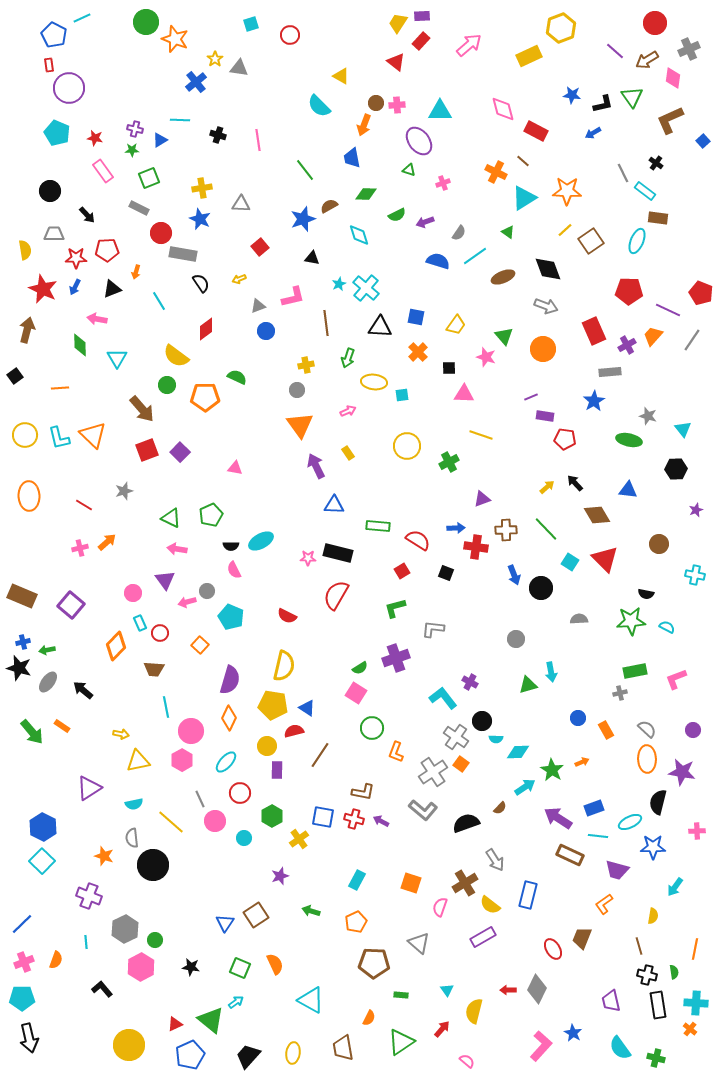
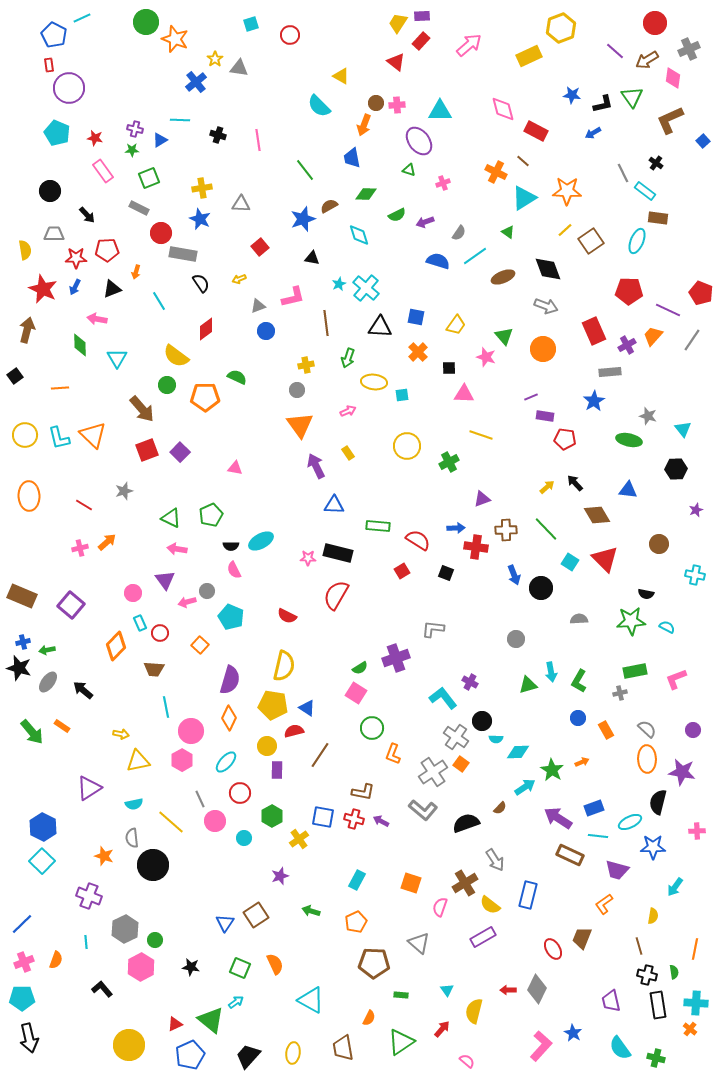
green L-shape at (395, 608): moved 184 px right, 73 px down; rotated 45 degrees counterclockwise
orange L-shape at (396, 752): moved 3 px left, 2 px down
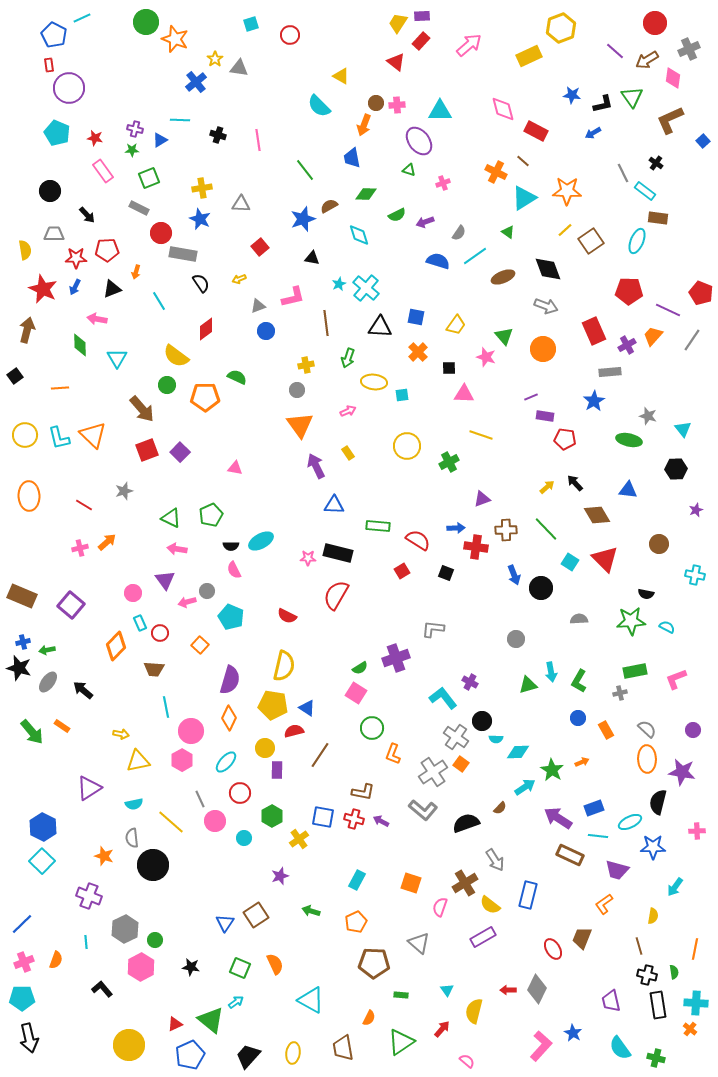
yellow circle at (267, 746): moved 2 px left, 2 px down
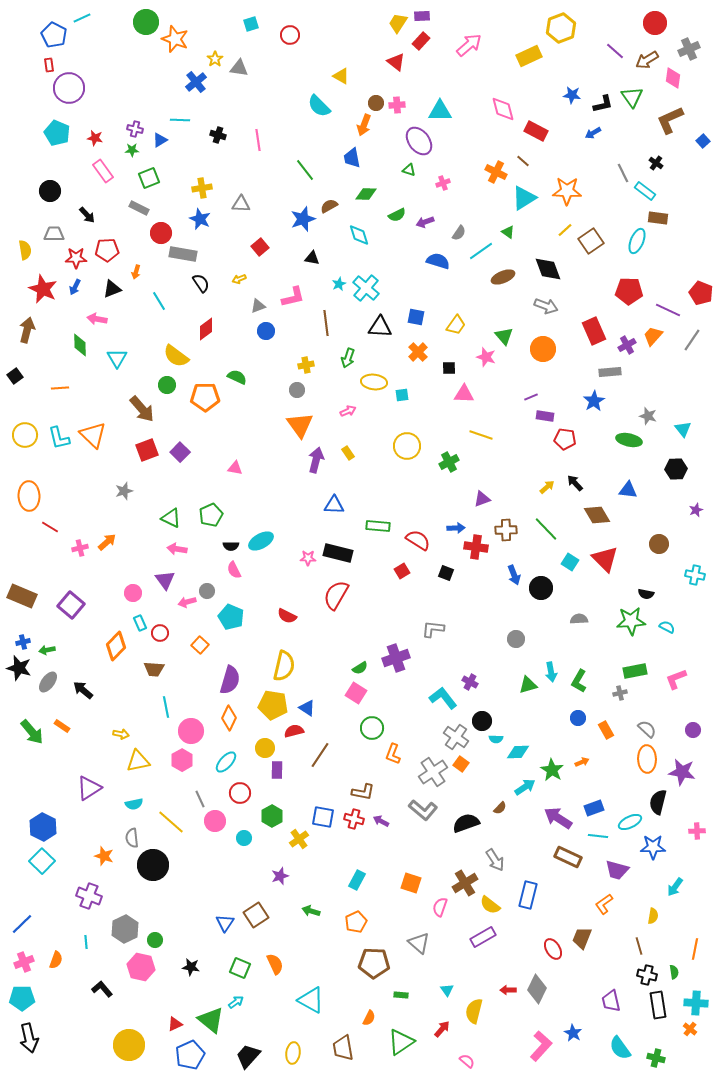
cyan line at (475, 256): moved 6 px right, 5 px up
purple arrow at (316, 466): moved 6 px up; rotated 40 degrees clockwise
red line at (84, 505): moved 34 px left, 22 px down
brown rectangle at (570, 855): moved 2 px left, 2 px down
pink hexagon at (141, 967): rotated 20 degrees counterclockwise
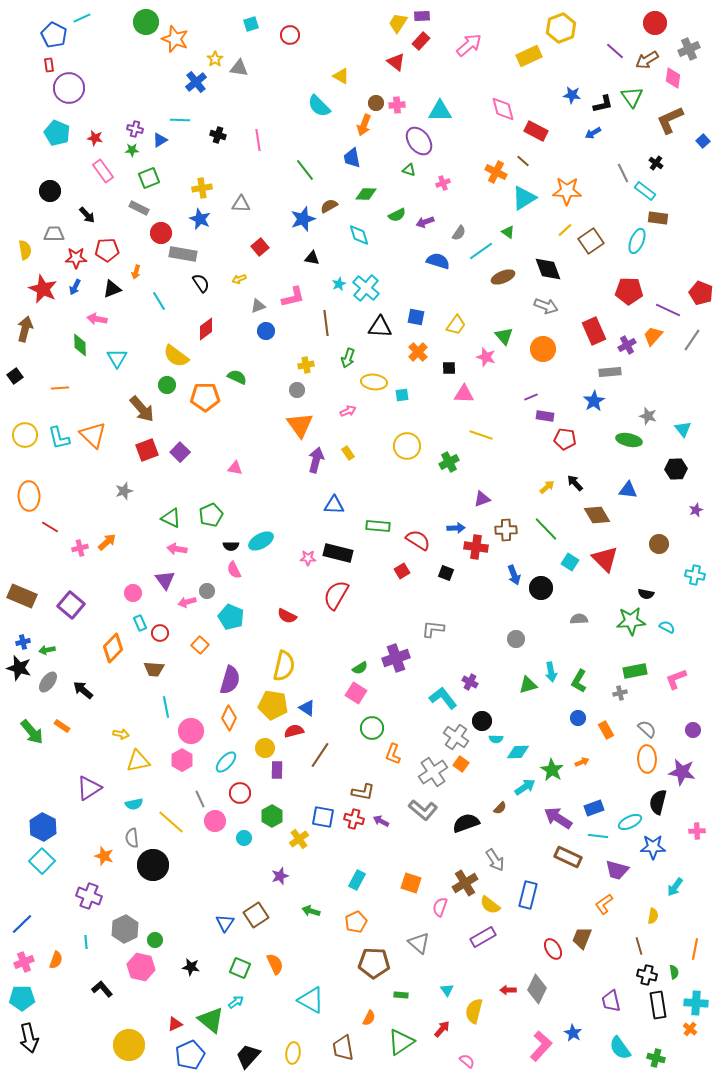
brown arrow at (27, 330): moved 2 px left, 1 px up
orange diamond at (116, 646): moved 3 px left, 2 px down
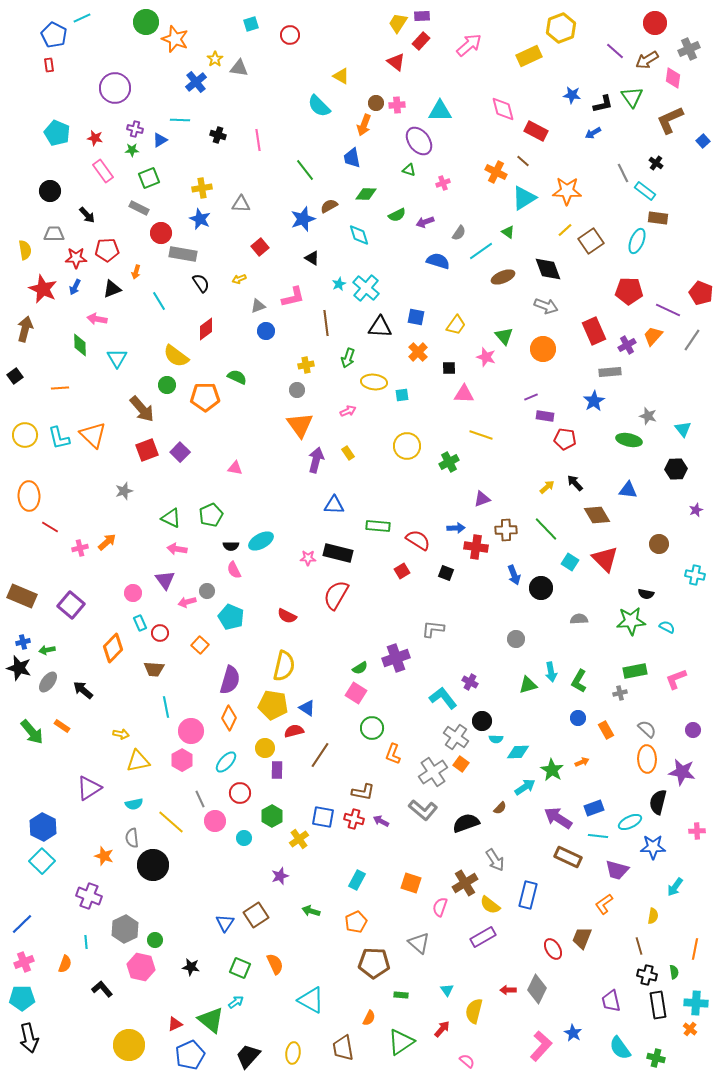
purple circle at (69, 88): moved 46 px right
black triangle at (312, 258): rotated 21 degrees clockwise
orange semicircle at (56, 960): moved 9 px right, 4 px down
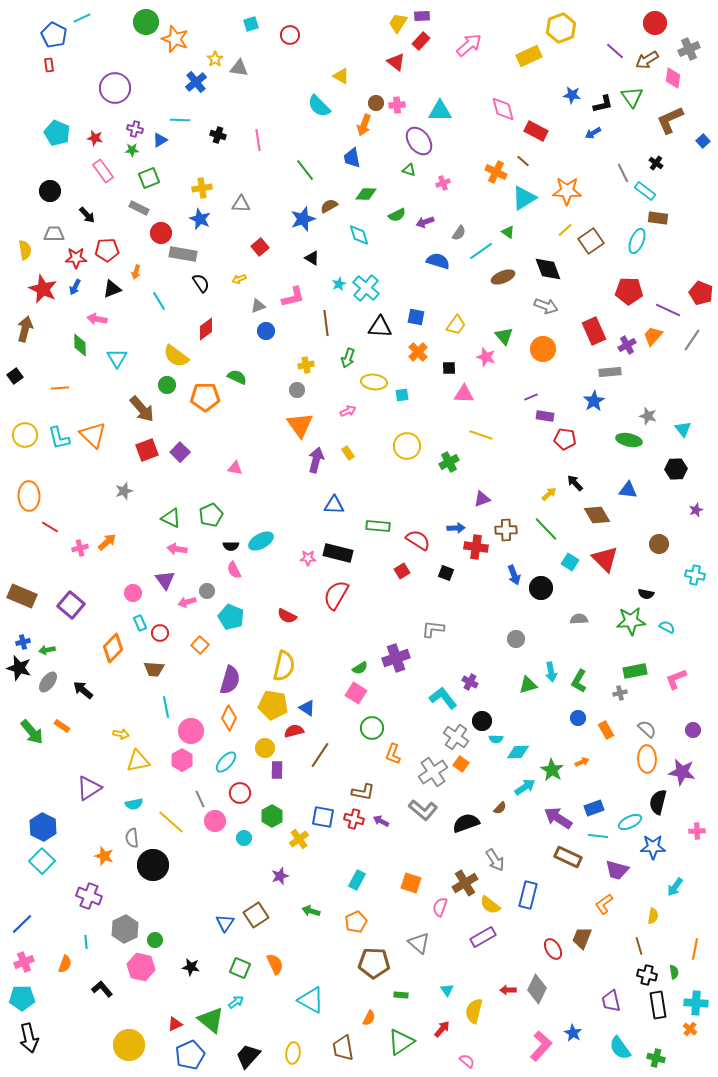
yellow arrow at (547, 487): moved 2 px right, 7 px down
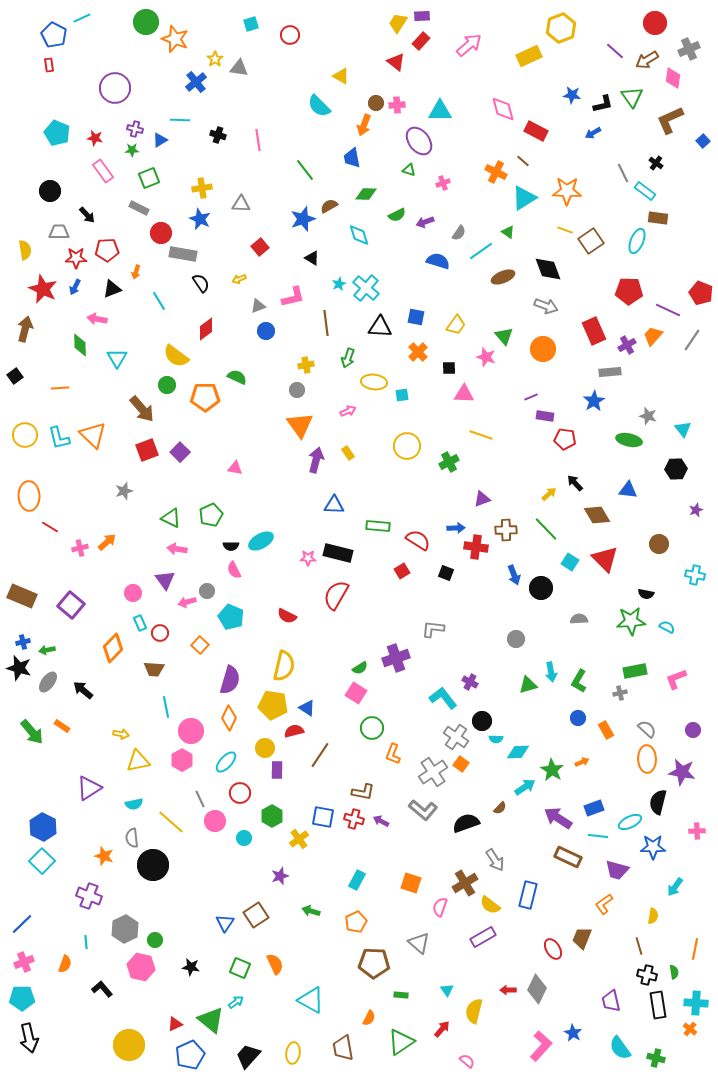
yellow line at (565, 230): rotated 63 degrees clockwise
gray trapezoid at (54, 234): moved 5 px right, 2 px up
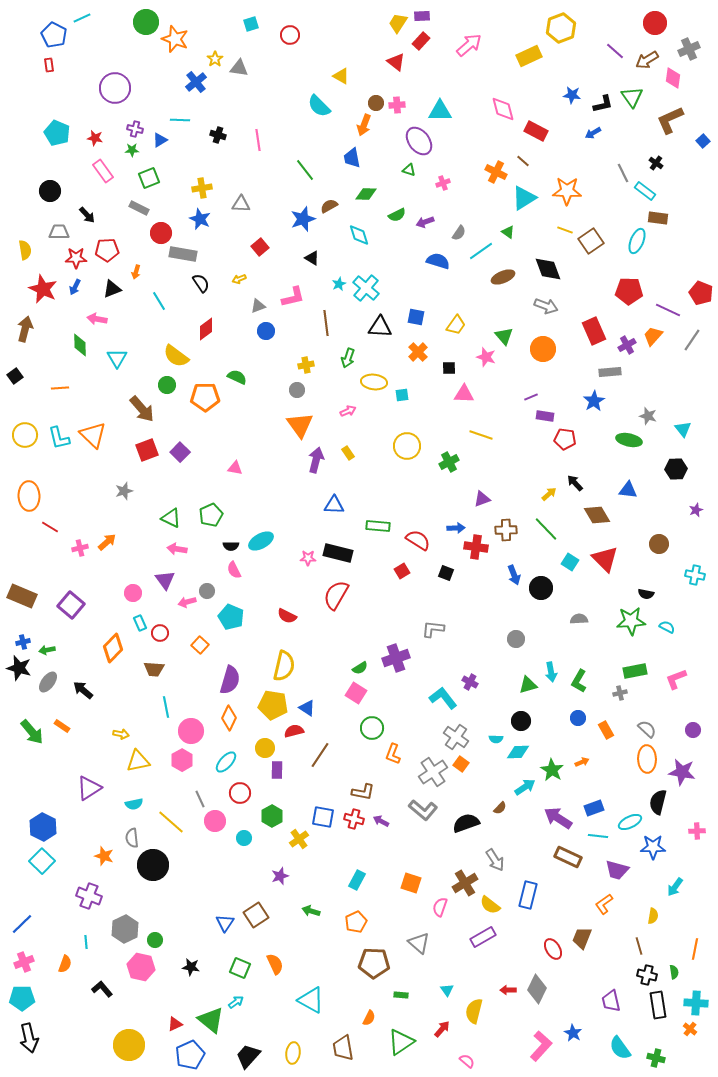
black circle at (482, 721): moved 39 px right
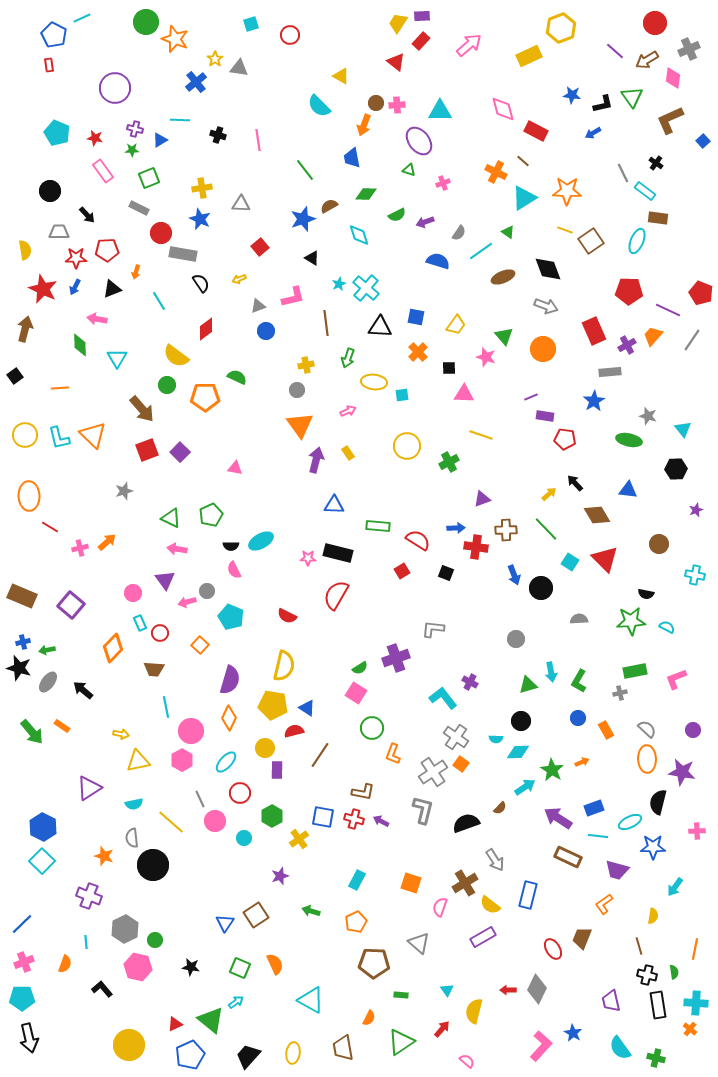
gray L-shape at (423, 810): rotated 116 degrees counterclockwise
pink hexagon at (141, 967): moved 3 px left
